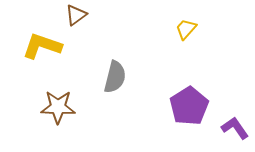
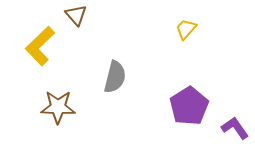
brown triangle: rotated 35 degrees counterclockwise
yellow L-shape: moved 2 px left; rotated 63 degrees counterclockwise
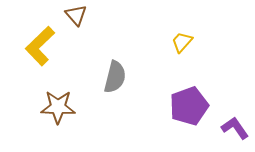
yellow trapezoid: moved 4 px left, 13 px down
purple pentagon: rotated 12 degrees clockwise
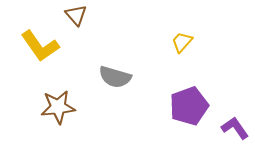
yellow L-shape: rotated 81 degrees counterclockwise
gray semicircle: rotated 92 degrees clockwise
brown star: rotated 8 degrees counterclockwise
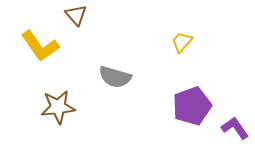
purple pentagon: moved 3 px right
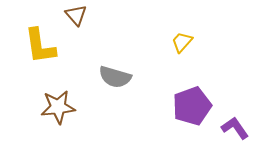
yellow L-shape: rotated 27 degrees clockwise
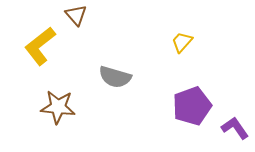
yellow L-shape: rotated 60 degrees clockwise
brown star: rotated 12 degrees clockwise
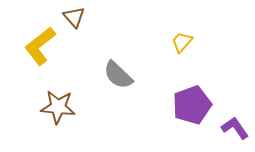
brown triangle: moved 2 px left, 2 px down
gray semicircle: moved 3 px right, 2 px up; rotated 28 degrees clockwise
purple pentagon: moved 1 px up
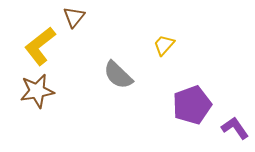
brown triangle: rotated 20 degrees clockwise
yellow trapezoid: moved 18 px left, 3 px down
brown star: moved 21 px left, 16 px up; rotated 16 degrees counterclockwise
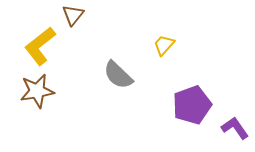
brown triangle: moved 1 px left, 2 px up
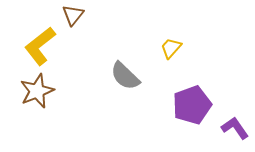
yellow trapezoid: moved 7 px right, 3 px down
gray semicircle: moved 7 px right, 1 px down
brown star: rotated 12 degrees counterclockwise
